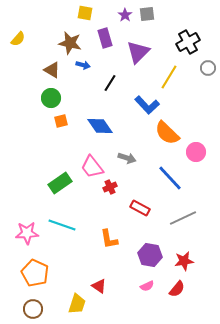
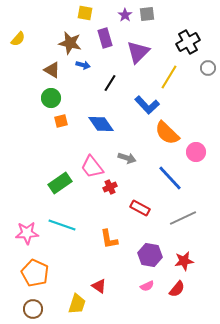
blue diamond: moved 1 px right, 2 px up
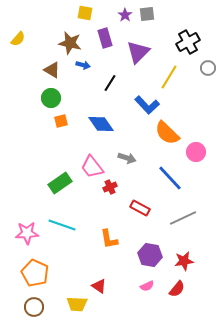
yellow trapezoid: rotated 75 degrees clockwise
brown circle: moved 1 px right, 2 px up
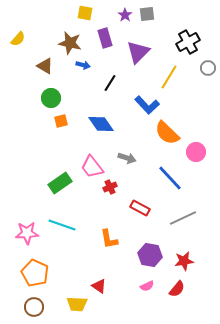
brown triangle: moved 7 px left, 4 px up
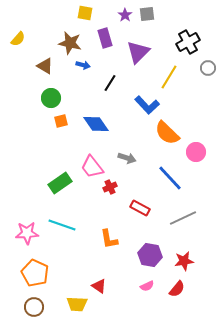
blue diamond: moved 5 px left
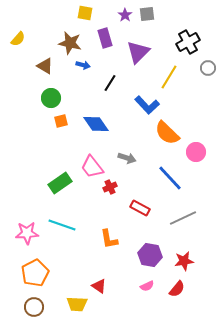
orange pentagon: rotated 20 degrees clockwise
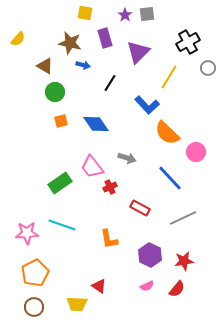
green circle: moved 4 px right, 6 px up
purple hexagon: rotated 15 degrees clockwise
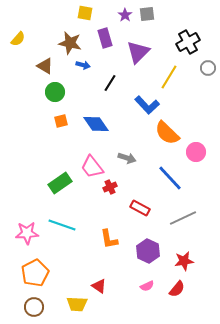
purple hexagon: moved 2 px left, 4 px up
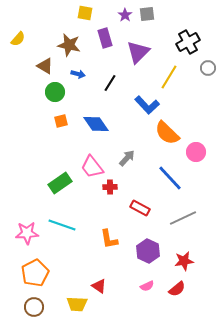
brown star: moved 1 px left, 2 px down
blue arrow: moved 5 px left, 9 px down
gray arrow: rotated 66 degrees counterclockwise
red cross: rotated 24 degrees clockwise
red semicircle: rotated 12 degrees clockwise
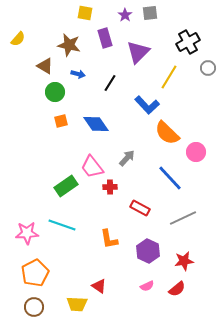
gray square: moved 3 px right, 1 px up
green rectangle: moved 6 px right, 3 px down
